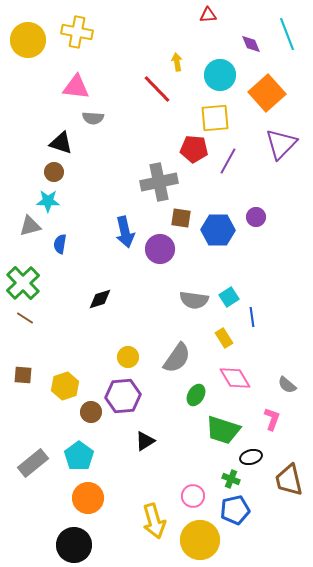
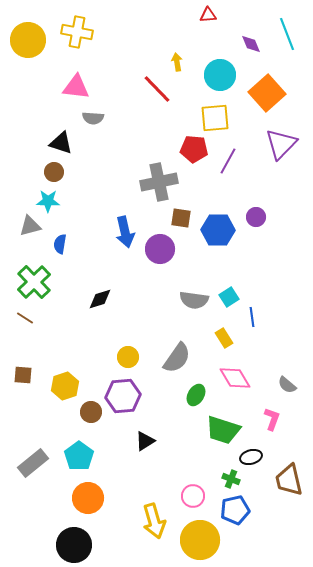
green cross at (23, 283): moved 11 px right, 1 px up
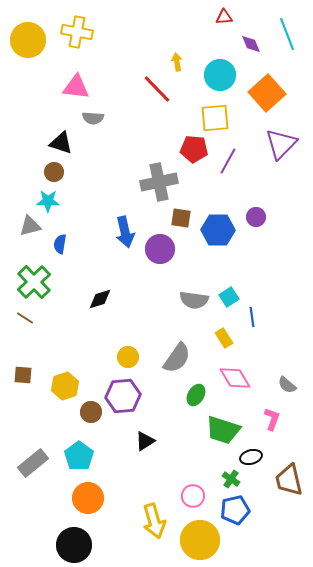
red triangle at (208, 15): moved 16 px right, 2 px down
green cross at (231, 479): rotated 12 degrees clockwise
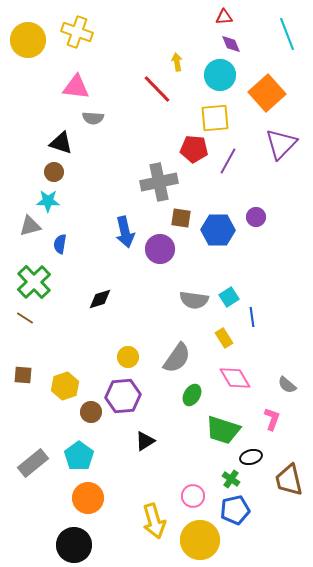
yellow cross at (77, 32): rotated 8 degrees clockwise
purple diamond at (251, 44): moved 20 px left
green ellipse at (196, 395): moved 4 px left
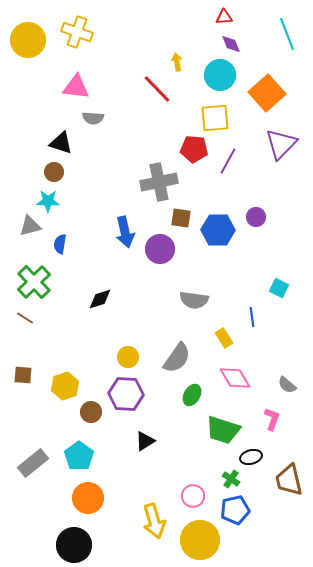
cyan square at (229, 297): moved 50 px right, 9 px up; rotated 30 degrees counterclockwise
purple hexagon at (123, 396): moved 3 px right, 2 px up; rotated 8 degrees clockwise
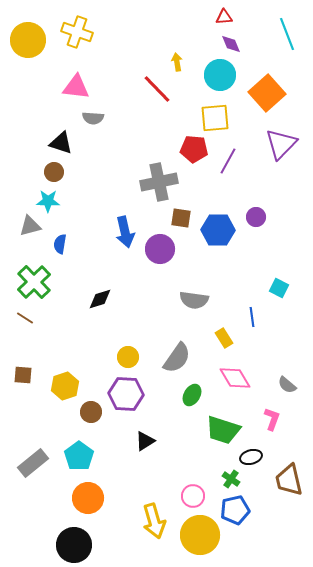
yellow circle at (200, 540): moved 5 px up
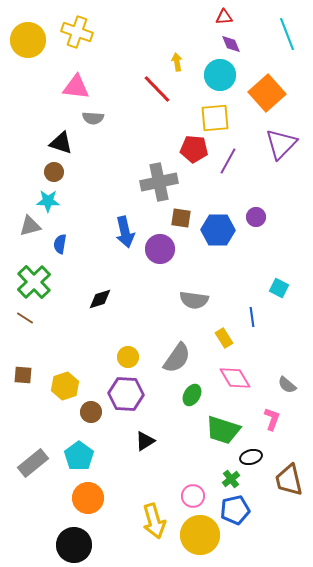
green cross at (231, 479): rotated 18 degrees clockwise
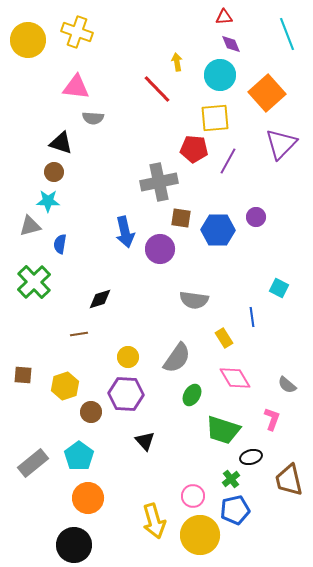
brown line at (25, 318): moved 54 px right, 16 px down; rotated 42 degrees counterclockwise
black triangle at (145, 441): rotated 40 degrees counterclockwise
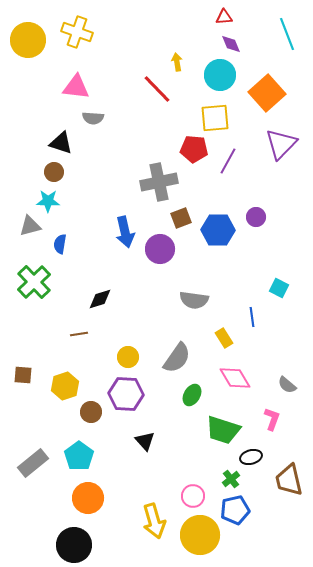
brown square at (181, 218): rotated 30 degrees counterclockwise
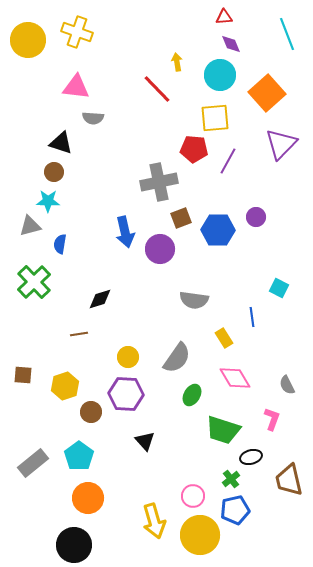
gray semicircle at (287, 385): rotated 24 degrees clockwise
